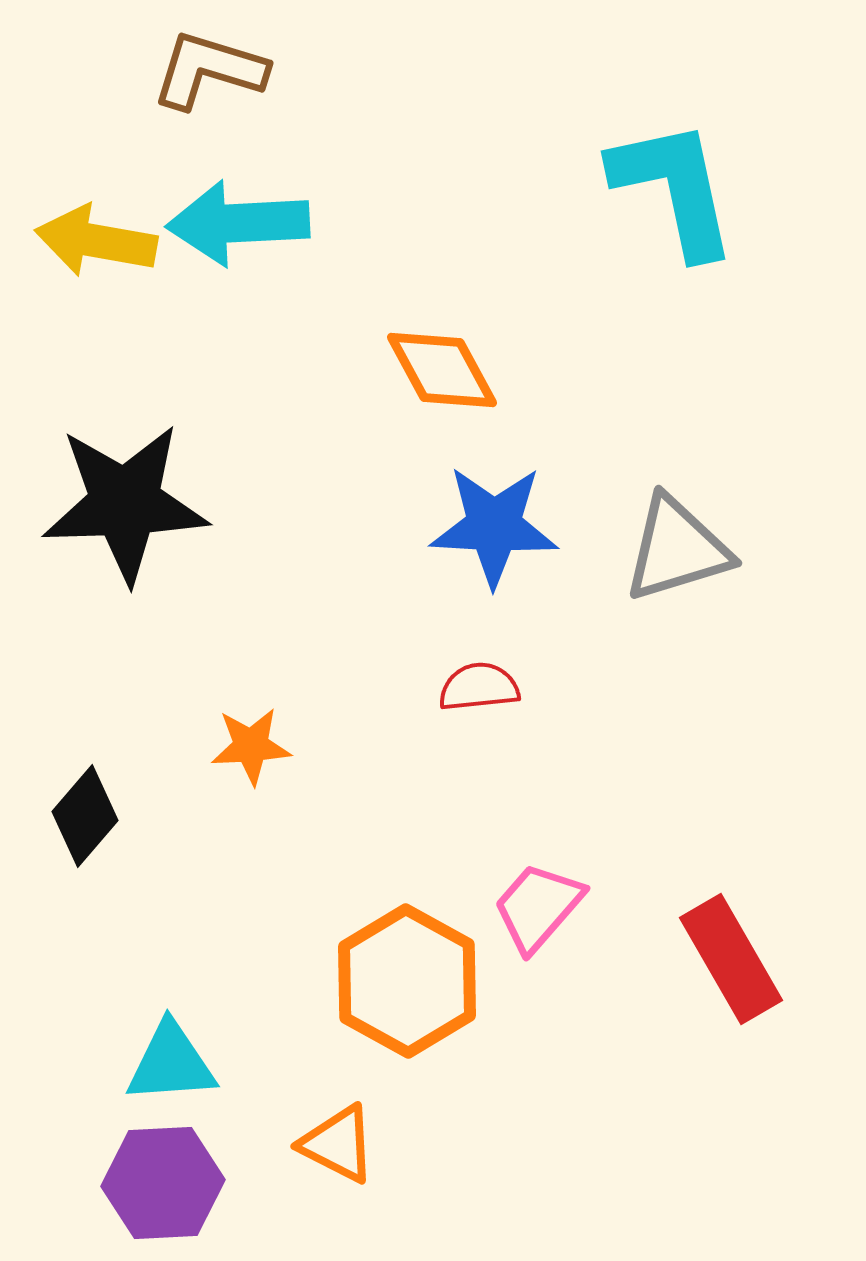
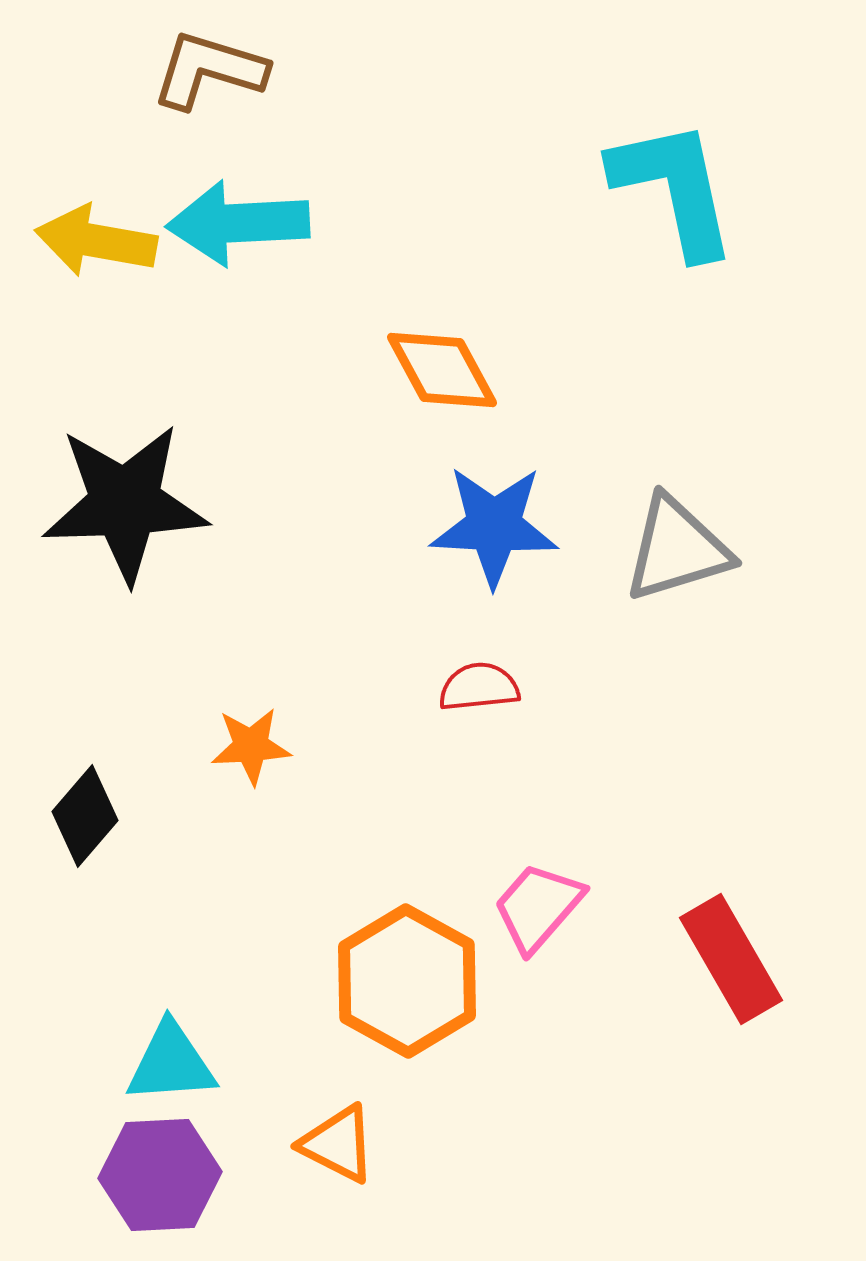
purple hexagon: moved 3 px left, 8 px up
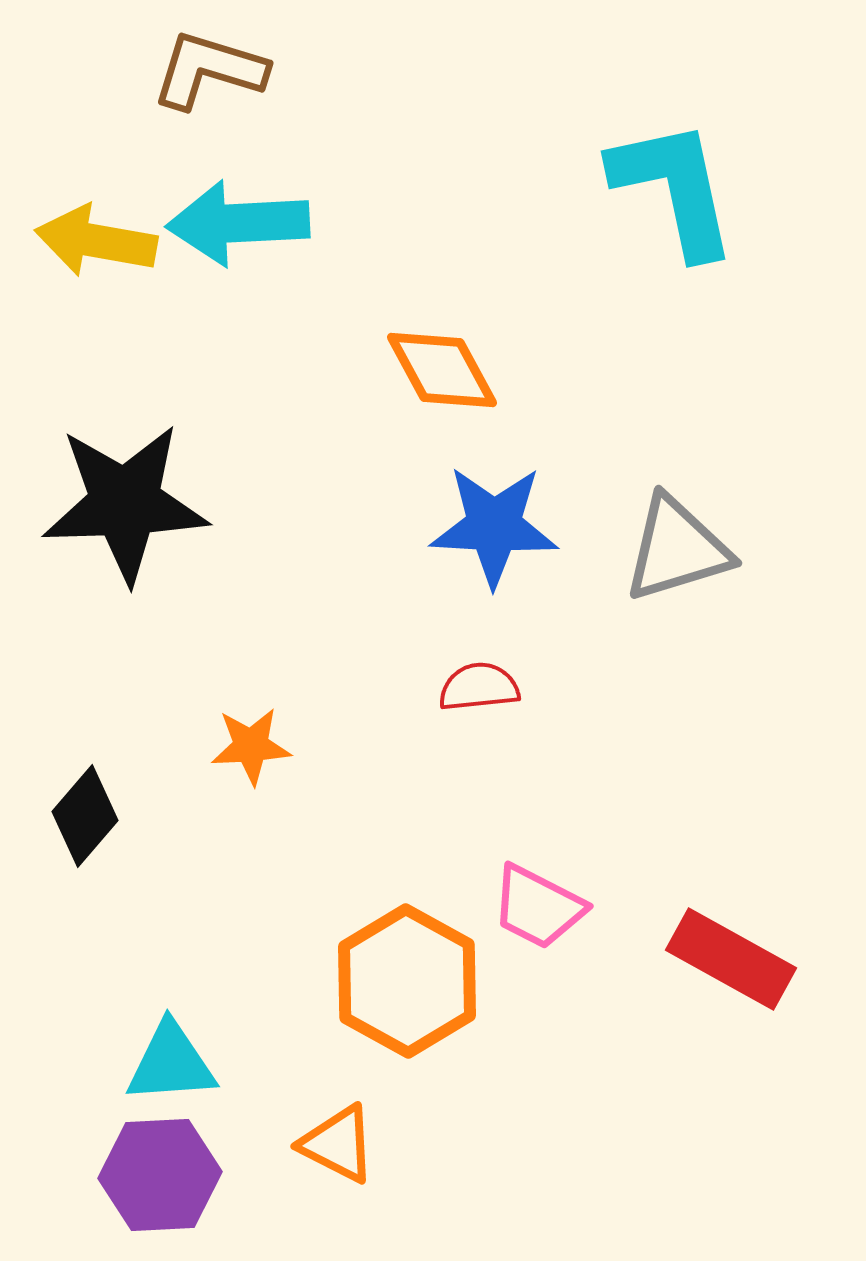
pink trapezoid: rotated 104 degrees counterclockwise
red rectangle: rotated 31 degrees counterclockwise
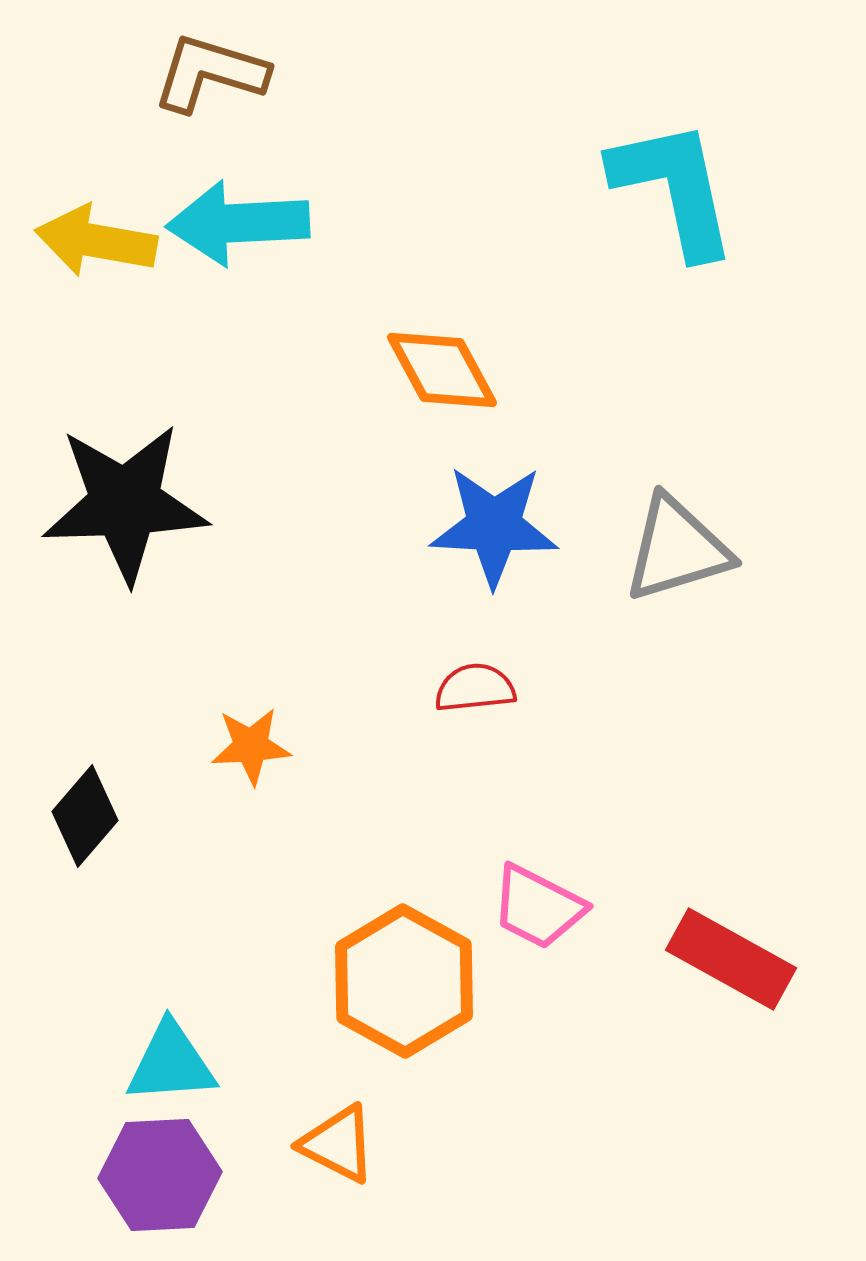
brown L-shape: moved 1 px right, 3 px down
red semicircle: moved 4 px left, 1 px down
orange hexagon: moved 3 px left
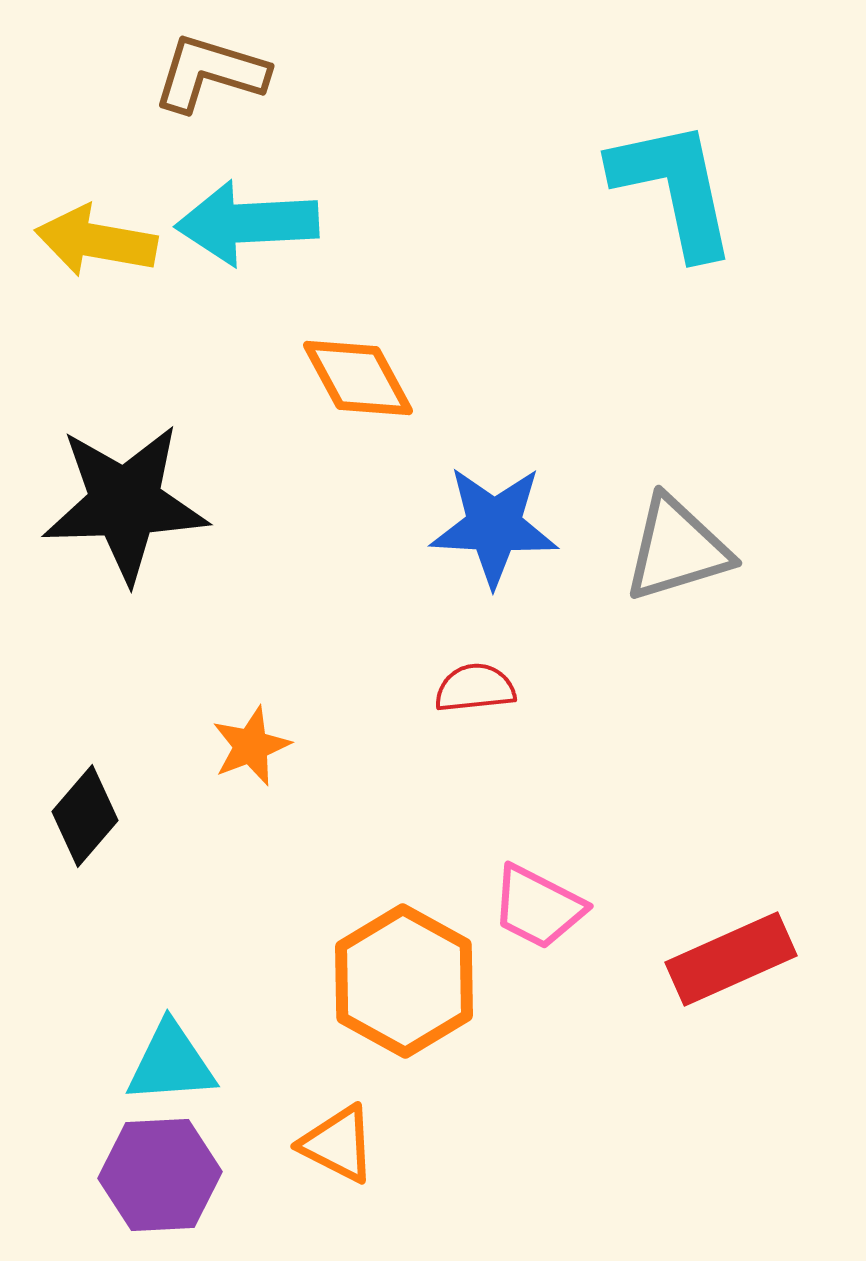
cyan arrow: moved 9 px right
orange diamond: moved 84 px left, 8 px down
orange star: rotated 18 degrees counterclockwise
red rectangle: rotated 53 degrees counterclockwise
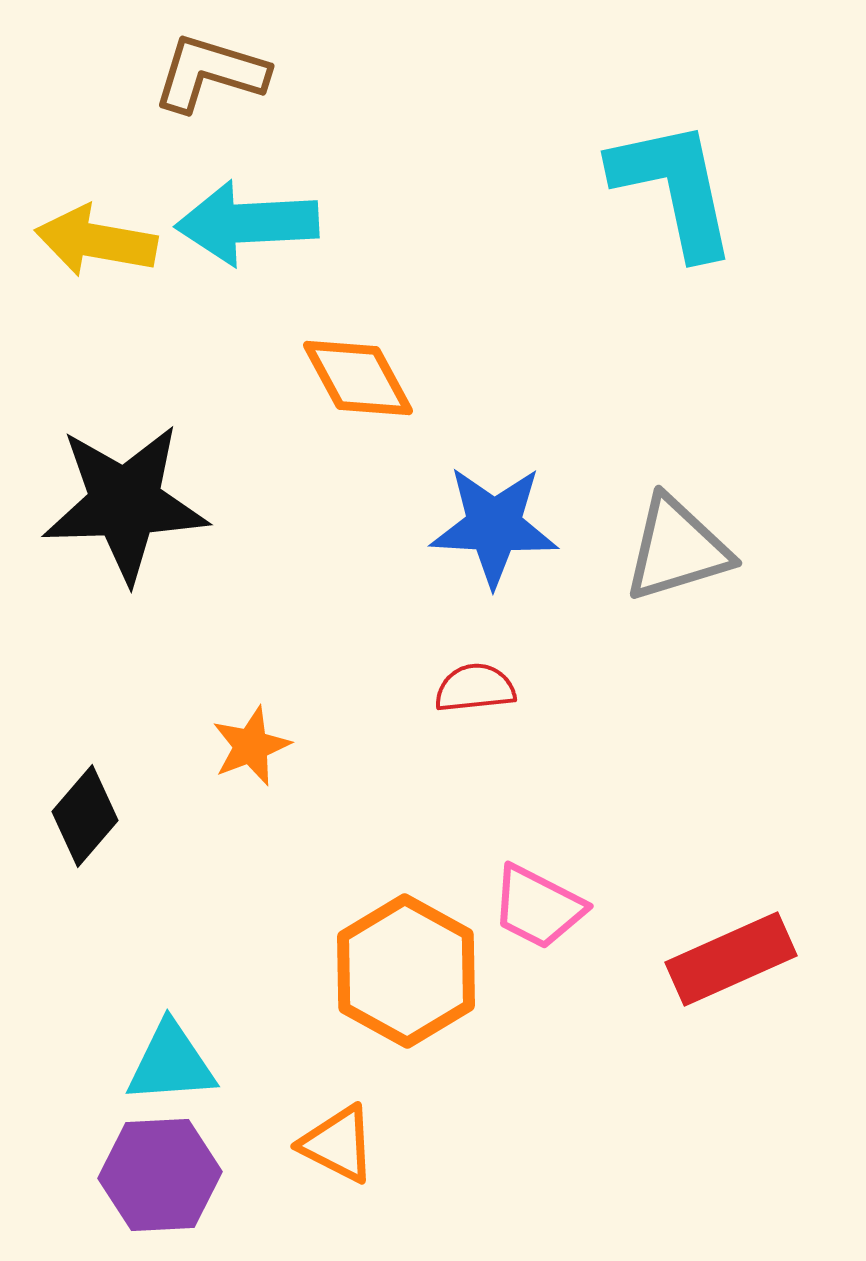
orange hexagon: moved 2 px right, 10 px up
